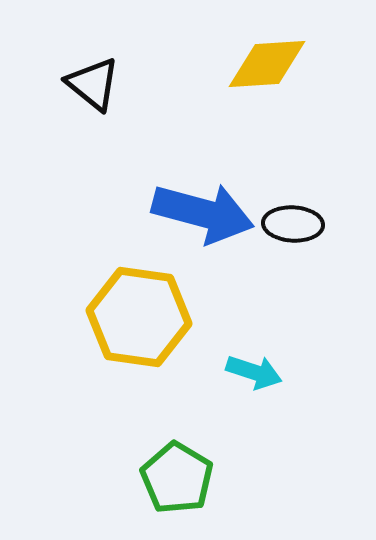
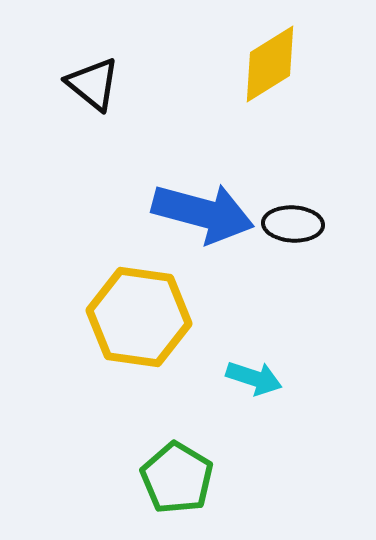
yellow diamond: moved 3 px right; rotated 28 degrees counterclockwise
cyan arrow: moved 6 px down
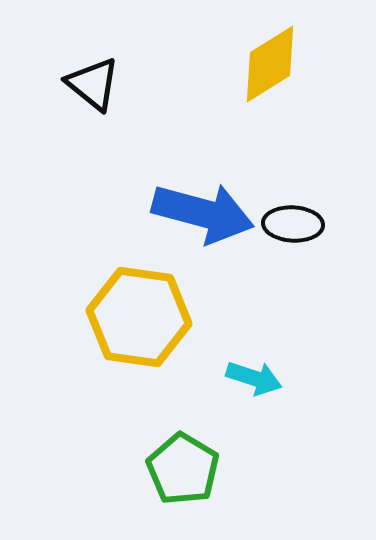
green pentagon: moved 6 px right, 9 px up
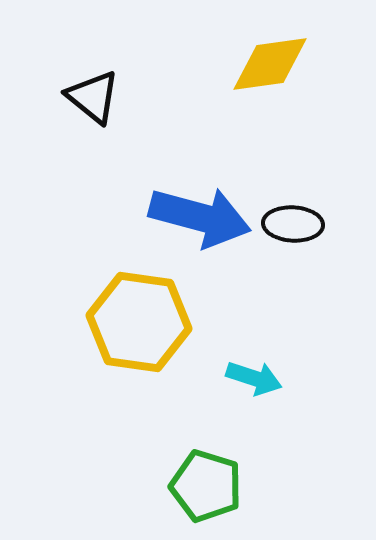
yellow diamond: rotated 24 degrees clockwise
black triangle: moved 13 px down
blue arrow: moved 3 px left, 4 px down
yellow hexagon: moved 5 px down
green pentagon: moved 23 px right, 17 px down; rotated 14 degrees counterclockwise
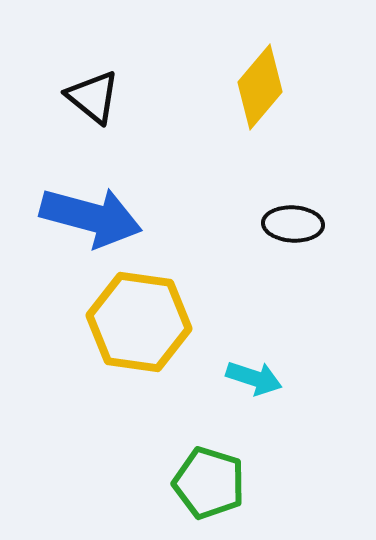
yellow diamond: moved 10 px left, 23 px down; rotated 42 degrees counterclockwise
blue arrow: moved 109 px left
green pentagon: moved 3 px right, 3 px up
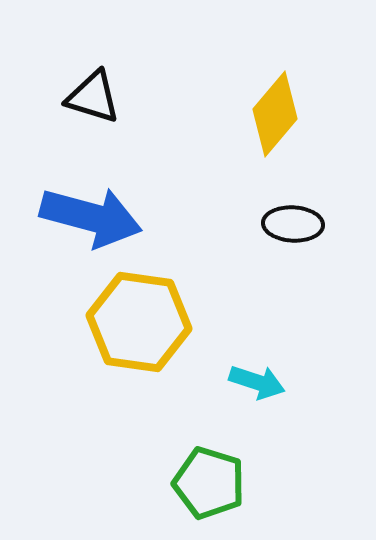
yellow diamond: moved 15 px right, 27 px down
black triangle: rotated 22 degrees counterclockwise
cyan arrow: moved 3 px right, 4 px down
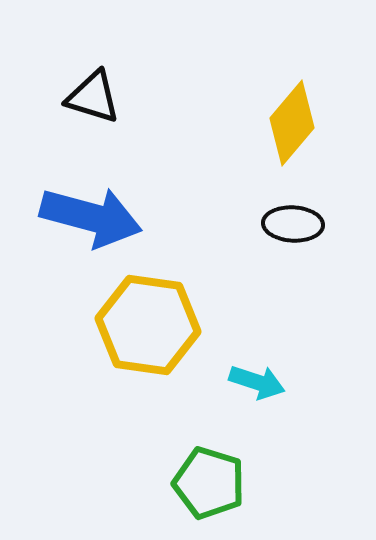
yellow diamond: moved 17 px right, 9 px down
yellow hexagon: moved 9 px right, 3 px down
